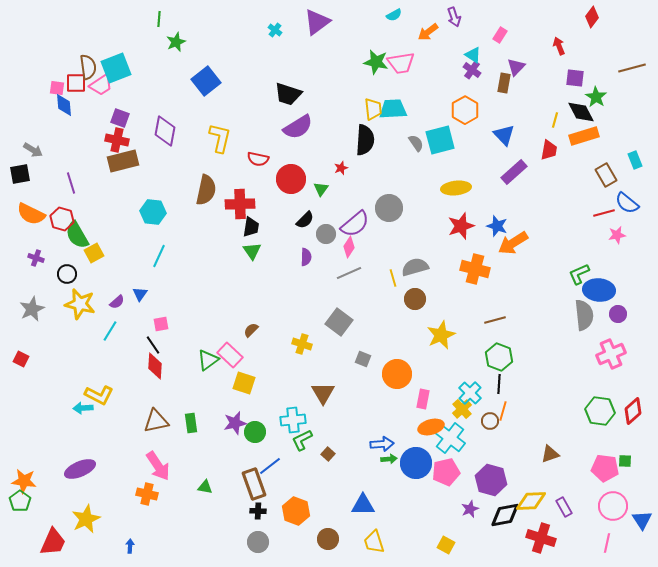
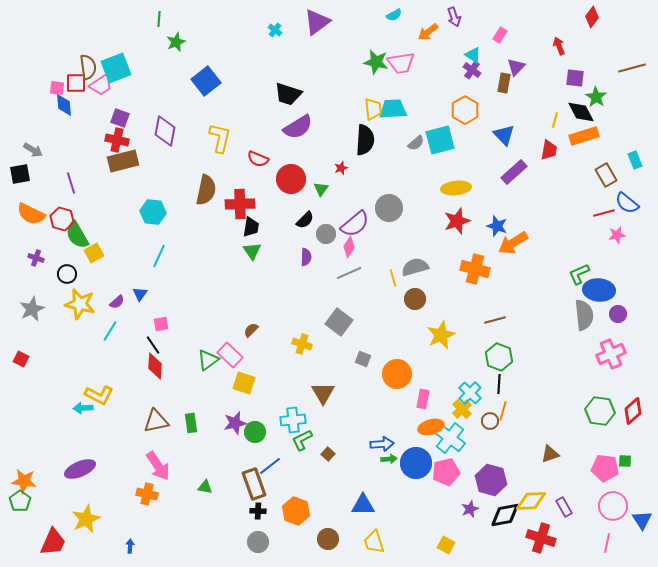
gray semicircle at (416, 143): rotated 84 degrees clockwise
red semicircle at (258, 159): rotated 10 degrees clockwise
red star at (461, 226): moved 4 px left, 5 px up
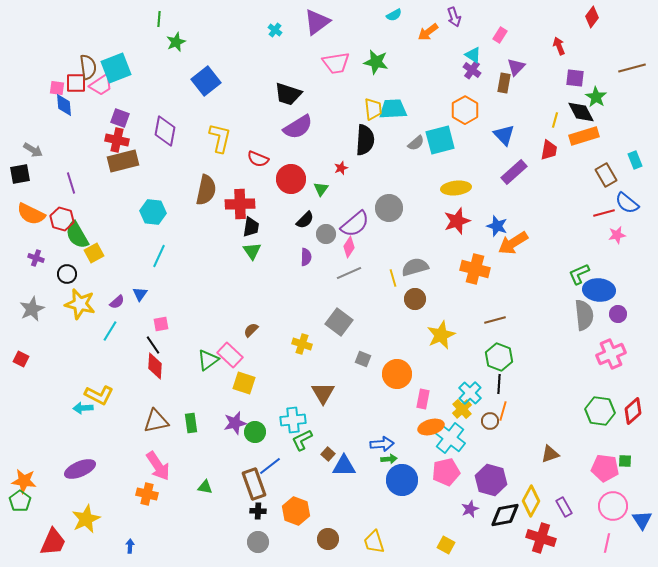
pink trapezoid at (401, 63): moved 65 px left
blue circle at (416, 463): moved 14 px left, 17 px down
yellow diamond at (531, 501): rotated 60 degrees counterclockwise
blue triangle at (363, 505): moved 19 px left, 39 px up
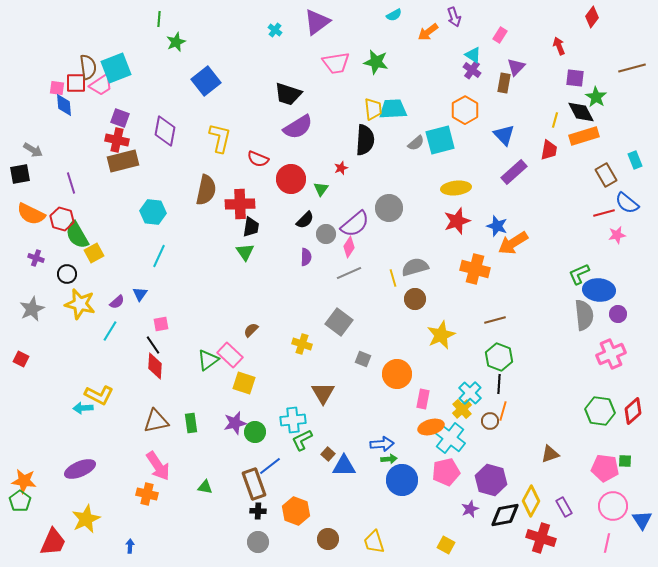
green triangle at (252, 251): moved 7 px left, 1 px down
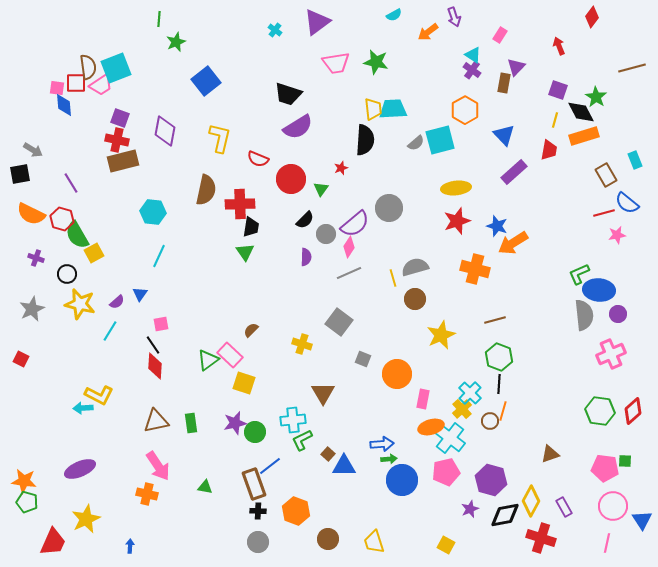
purple square at (575, 78): moved 17 px left, 12 px down; rotated 12 degrees clockwise
purple line at (71, 183): rotated 15 degrees counterclockwise
green pentagon at (20, 501): moved 7 px right, 1 px down; rotated 20 degrees counterclockwise
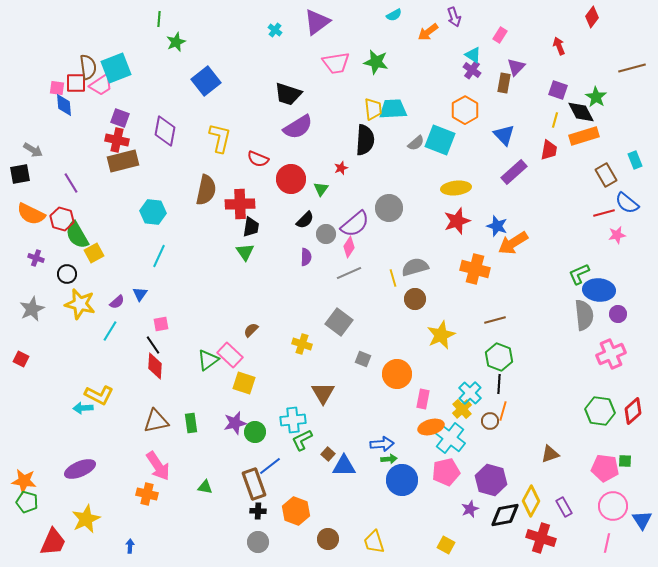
cyan square at (440, 140): rotated 36 degrees clockwise
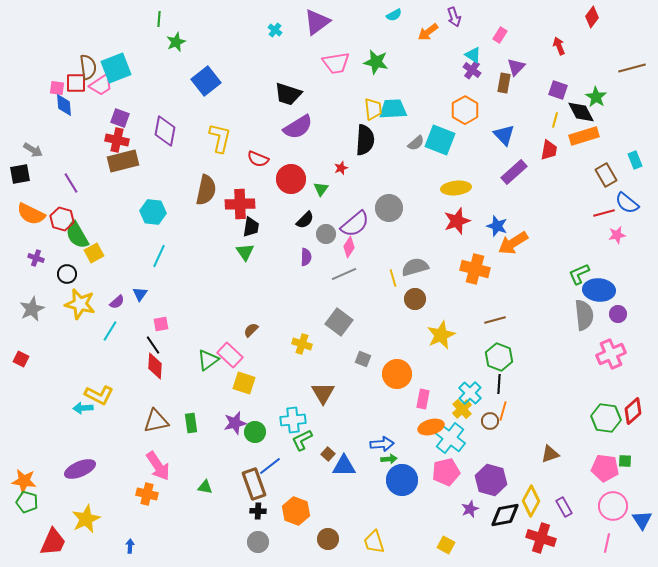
gray line at (349, 273): moved 5 px left, 1 px down
green hexagon at (600, 411): moved 6 px right, 7 px down
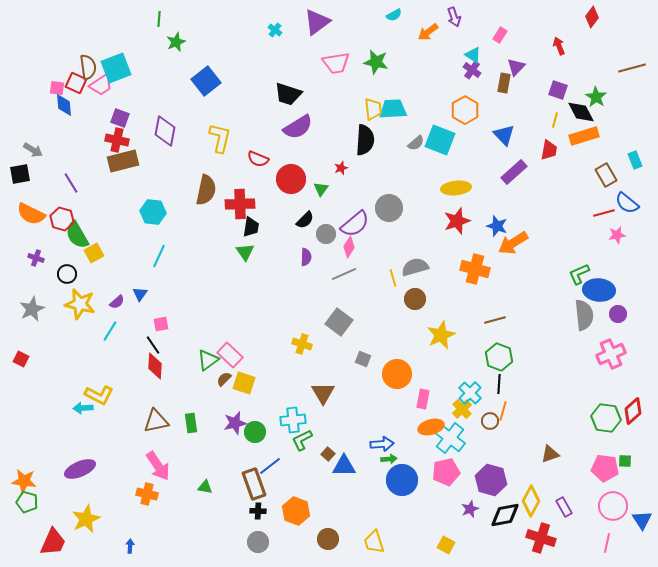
red square at (76, 83): rotated 25 degrees clockwise
brown semicircle at (251, 330): moved 27 px left, 49 px down
